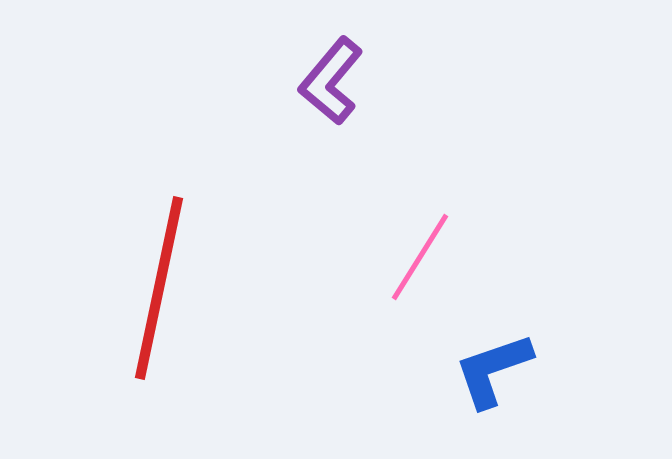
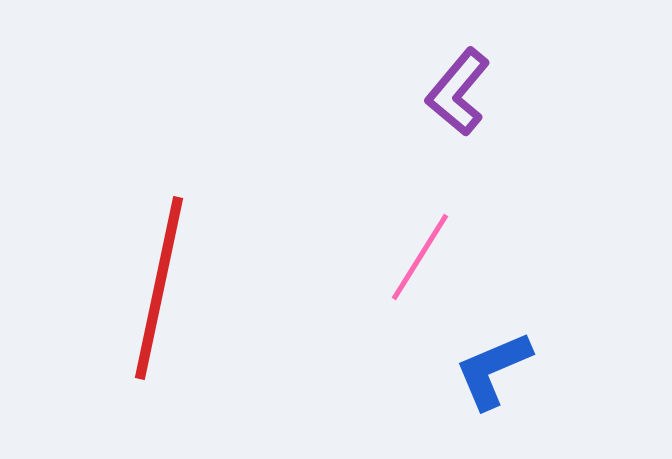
purple L-shape: moved 127 px right, 11 px down
blue L-shape: rotated 4 degrees counterclockwise
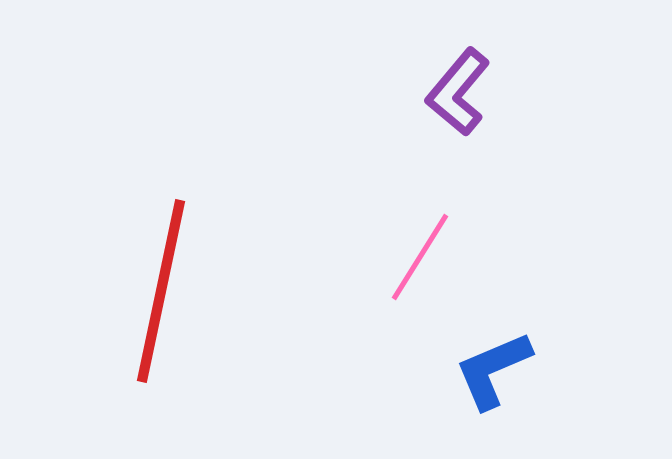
red line: moved 2 px right, 3 px down
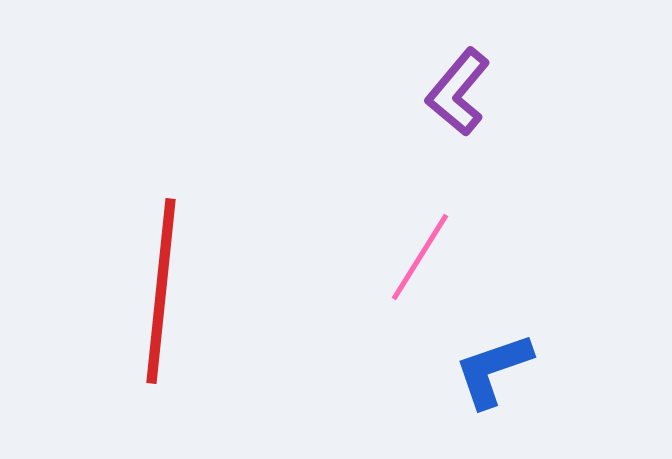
red line: rotated 6 degrees counterclockwise
blue L-shape: rotated 4 degrees clockwise
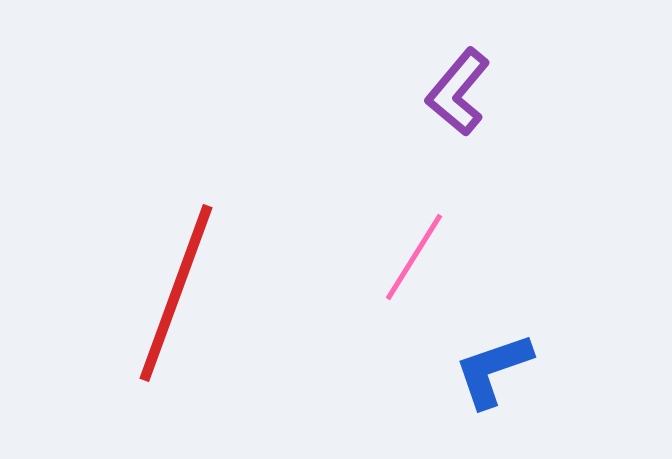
pink line: moved 6 px left
red line: moved 15 px right, 2 px down; rotated 14 degrees clockwise
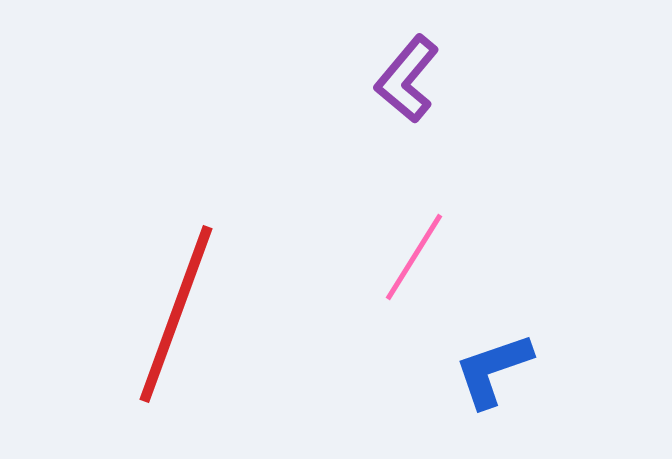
purple L-shape: moved 51 px left, 13 px up
red line: moved 21 px down
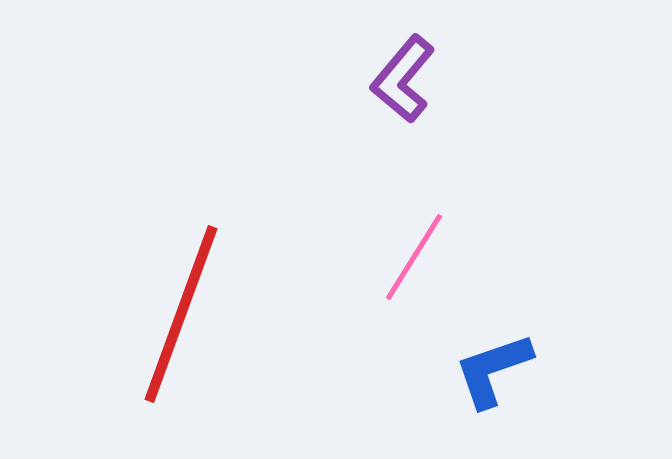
purple L-shape: moved 4 px left
red line: moved 5 px right
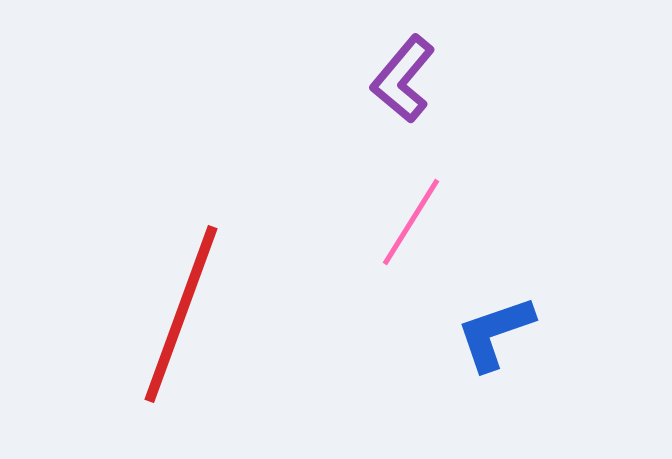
pink line: moved 3 px left, 35 px up
blue L-shape: moved 2 px right, 37 px up
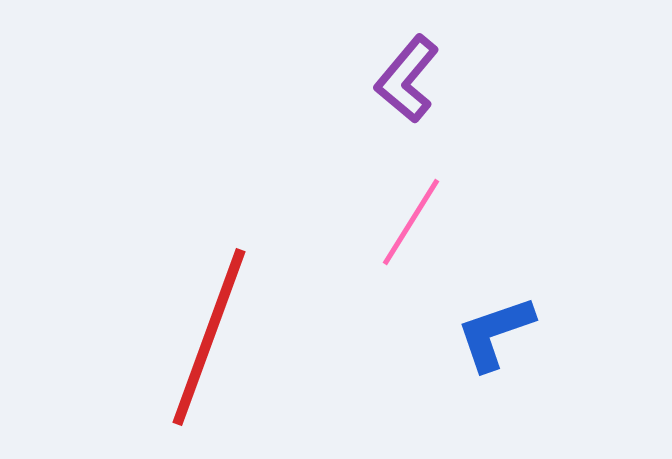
purple L-shape: moved 4 px right
red line: moved 28 px right, 23 px down
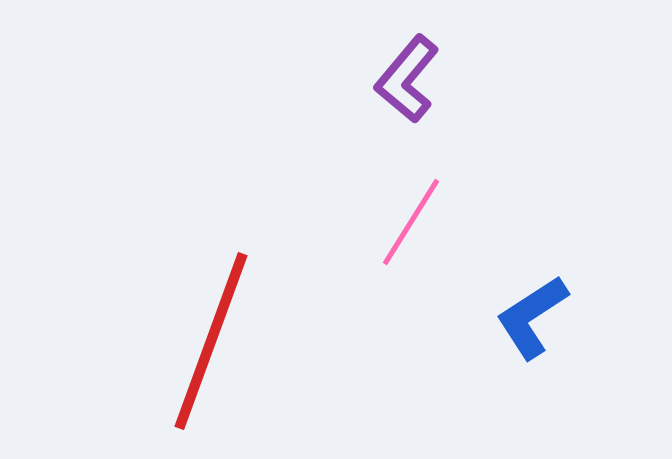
blue L-shape: moved 37 px right, 16 px up; rotated 14 degrees counterclockwise
red line: moved 2 px right, 4 px down
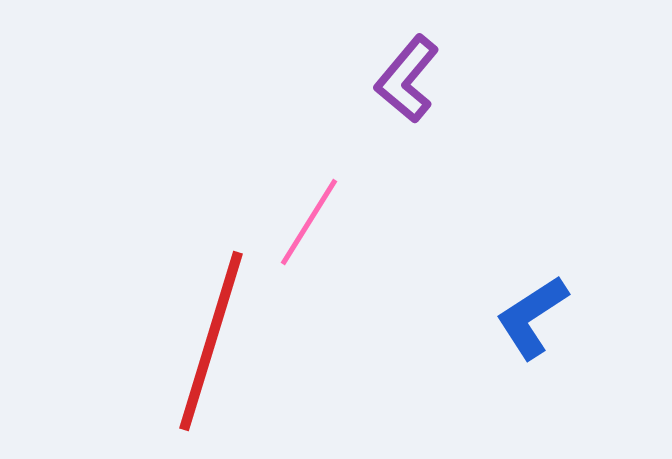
pink line: moved 102 px left
red line: rotated 3 degrees counterclockwise
